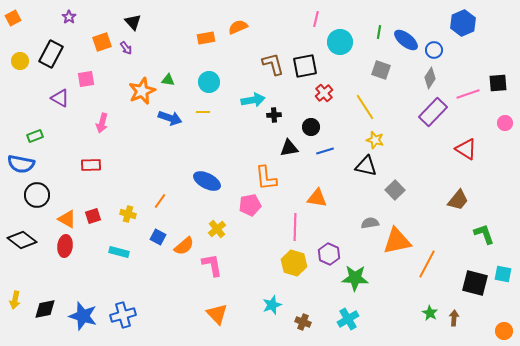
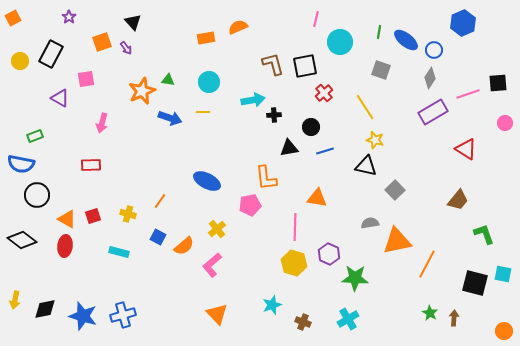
purple rectangle at (433, 112): rotated 16 degrees clockwise
pink L-shape at (212, 265): rotated 120 degrees counterclockwise
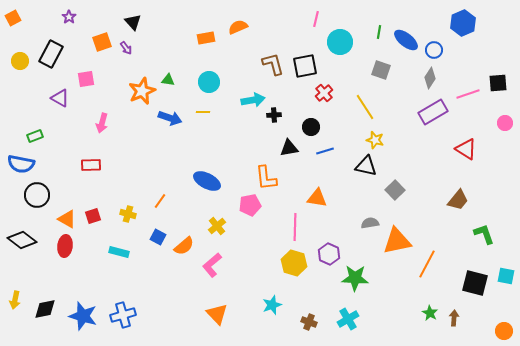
yellow cross at (217, 229): moved 3 px up
cyan square at (503, 274): moved 3 px right, 2 px down
brown cross at (303, 322): moved 6 px right
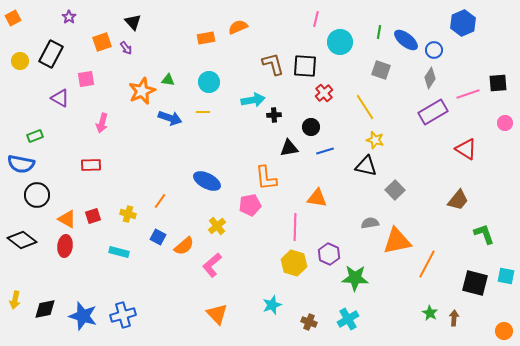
black square at (305, 66): rotated 15 degrees clockwise
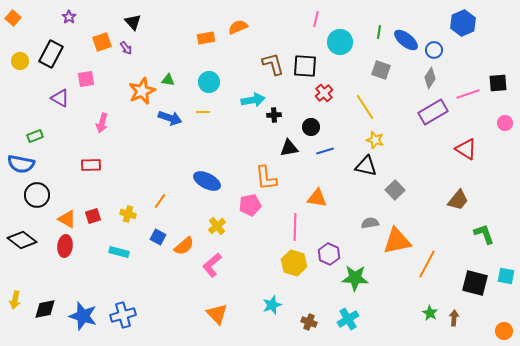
orange square at (13, 18): rotated 21 degrees counterclockwise
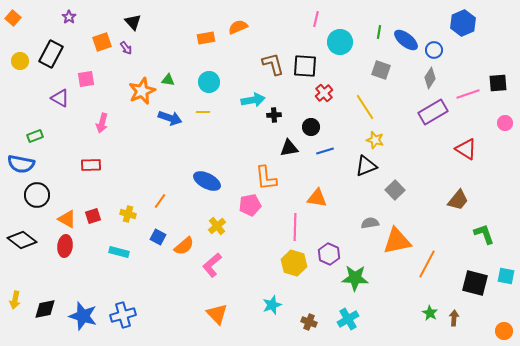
black triangle at (366, 166): rotated 35 degrees counterclockwise
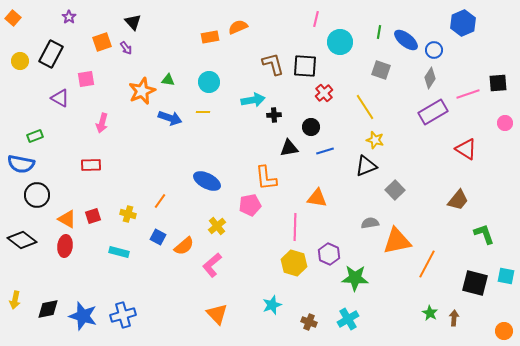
orange rectangle at (206, 38): moved 4 px right, 1 px up
black diamond at (45, 309): moved 3 px right
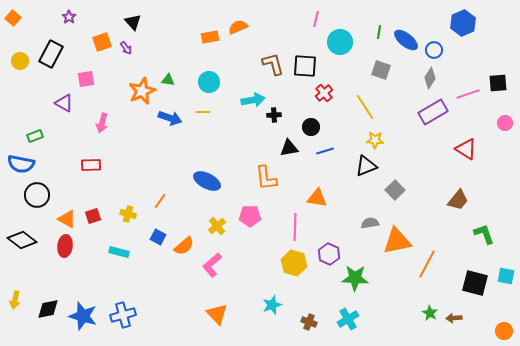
purple triangle at (60, 98): moved 4 px right, 5 px down
yellow star at (375, 140): rotated 12 degrees counterclockwise
pink pentagon at (250, 205): moved 11 px down; rotated 10 degrees clockwise
brown arrow at (454, 318): rotated 98 degrees counterclockwise
